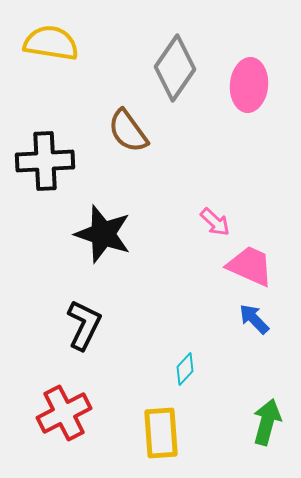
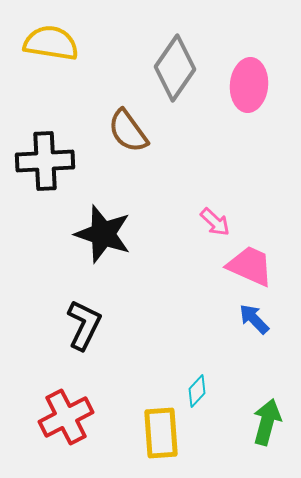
cyan diamond: moved 12 px right, 22 px down
red cross: moved 2 px right, 4 px down
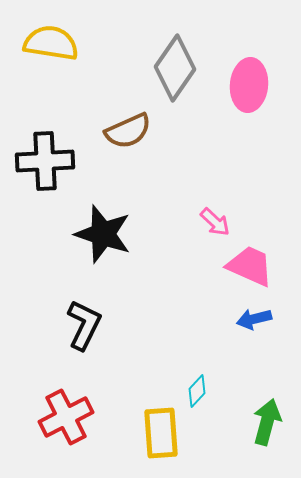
brown semicircle: rotated 78 degrees counterclockwise
blue arrow: rotated 60 degrees counterclockwise
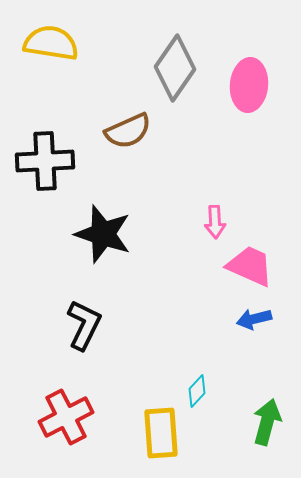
pink arrow: rotated 44 degrees clockwise
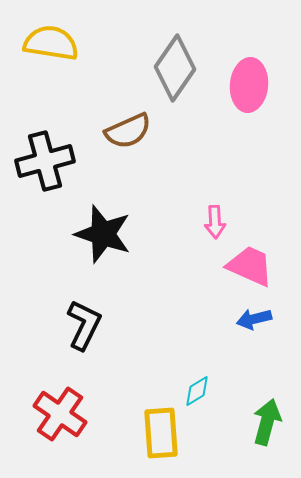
black cross: rotated 12 degrees counterclockwise
cyan diamond: rotated 16 degrees clockwise
red cross: moved 6 px left, 3 px up; rotated 28 degrees counterclockwise
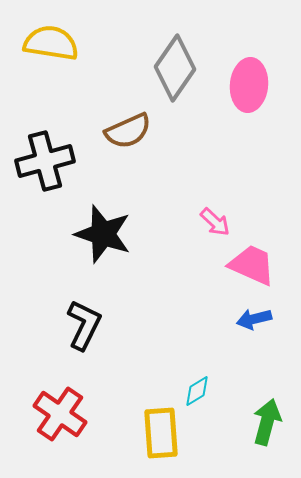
pink arrow: rotated 44 degrees counterclockwise
pink trapezoid: moved 2 px right, 1 px up
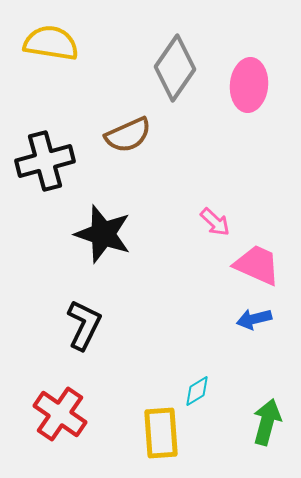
brown semicircle: moved 4 px down
pink trapezoid: moved 5 px right
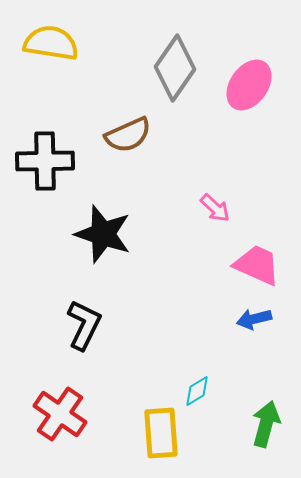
pink ellipse: rotated 30 degrees clockwise
black cross: rotated 14 degrees clockwise
pink arrow: moved 14 px up
green arrow: moved 1 px left, 2 px down
